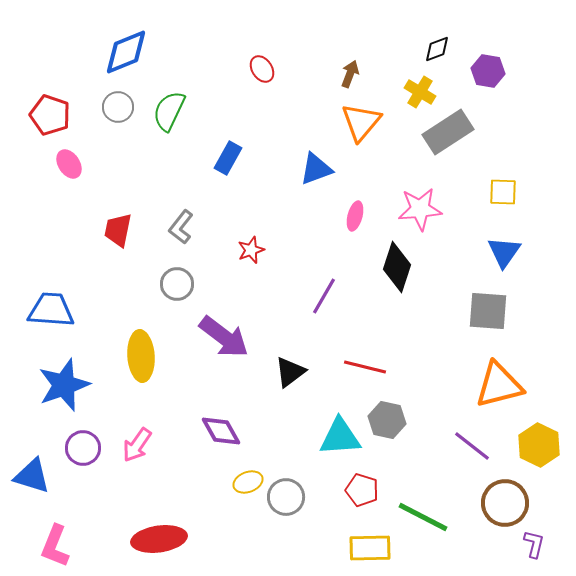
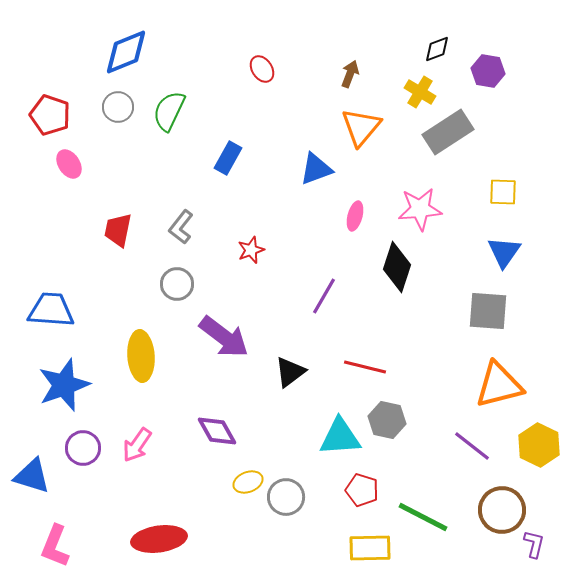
orange triangle at (361, 122): moved 5 px down
purple diamond at (221, 431): moved 4 px left
brown circle at (505, 503): moved 3 px left, 7 px down
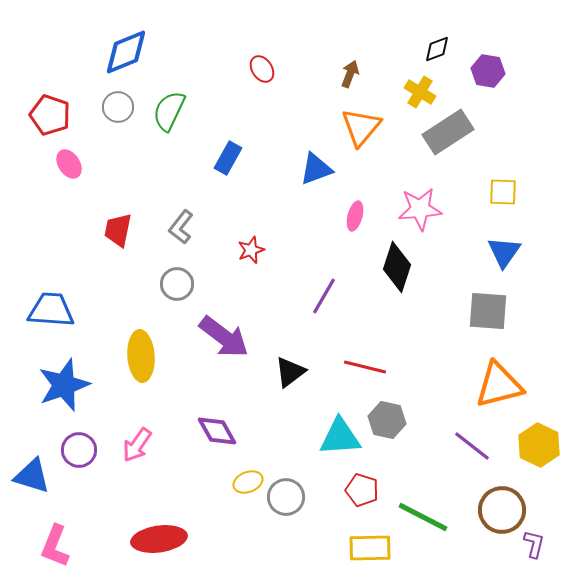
purple circle at (83, 448): moved 4 px left, 2 px down
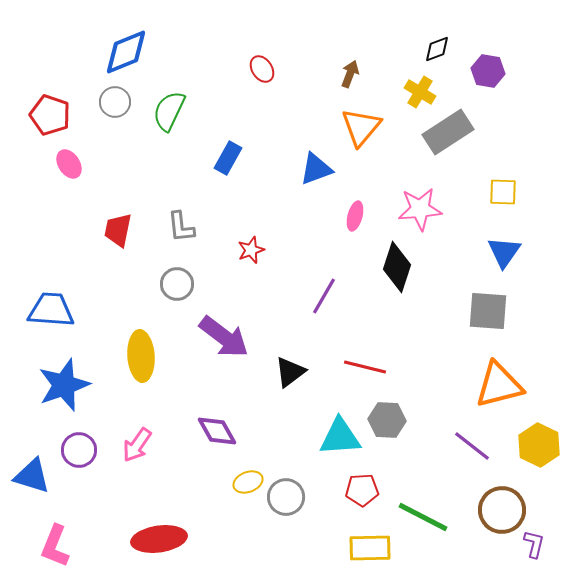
gray circle at (118, 107): moved 3 px left, 5 px up
gray L-shape at (181, 227): rotated 44 degrees counterclockwise
gray hexagon at (387, 420): rotated 9 degrees counterclockwise
red pentagon at (362, 490): rotated 20 degrees counterclockwise
